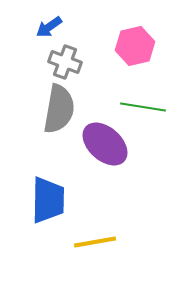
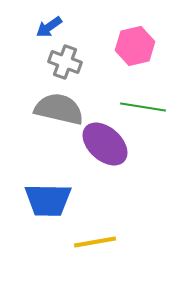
gray semicircle: rotated 87 degrees counterclockwise
blue trapezoid: rotated 90 degrees clockwise
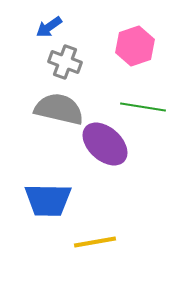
pink hexagon: rotated 6 degrees counterclockwise
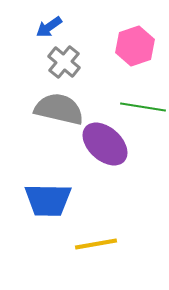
gray cross: moved 1 px left; rotated 20 degrees clockwise
yellow line: moved 1 px right, 2 px down
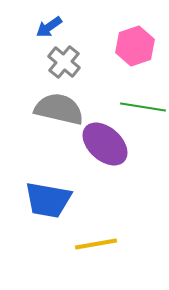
blue trapezoid: rotated 9 degrees clockwise
